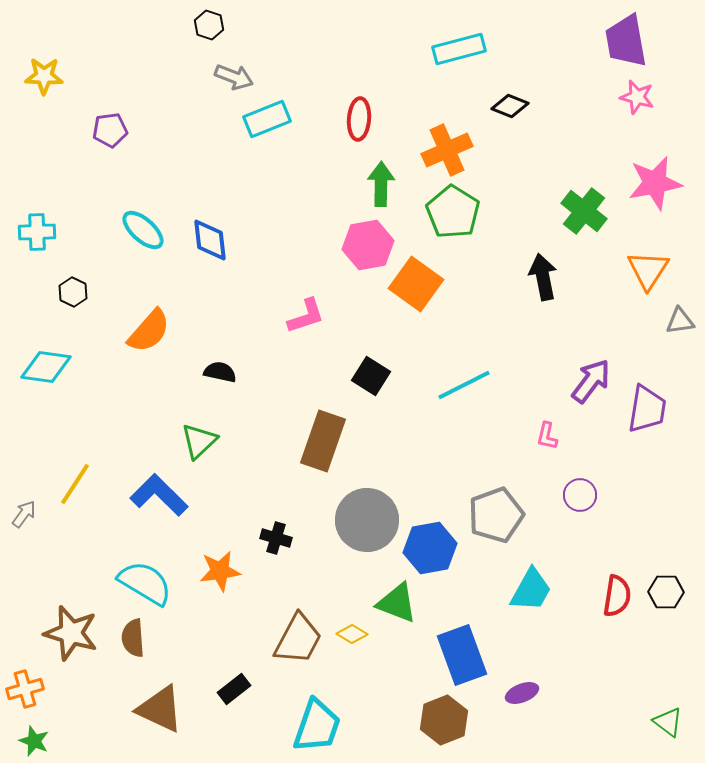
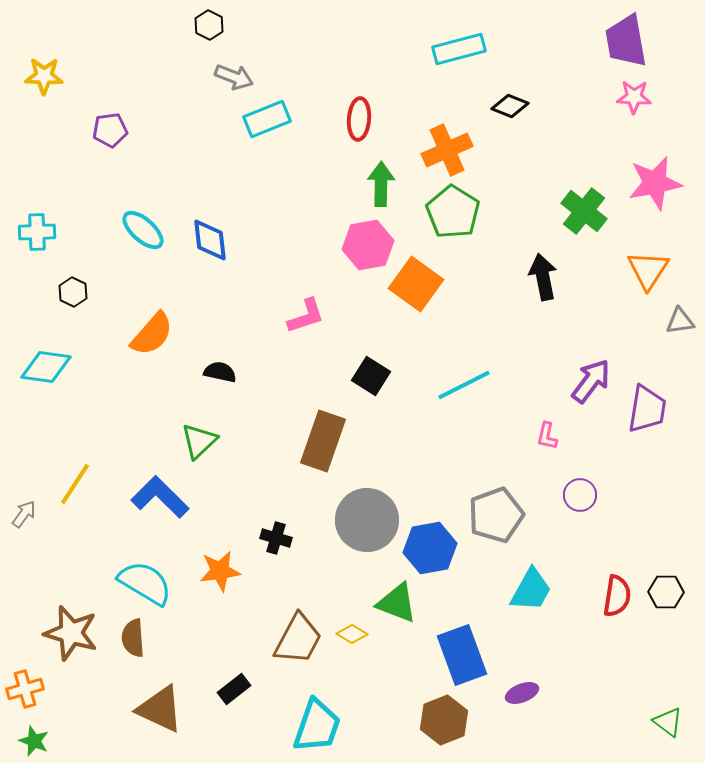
black hexagon at (209, 25): rotated 8 degrees clockwise
pink star at (637, 97): moved 3 px left; rotated 12 degrees counterclockwise
orange semicircle at (149, 331): moved 3 px right, 3 px down
blue L-shape at (159, 495): moved 1 px right, 2 px down
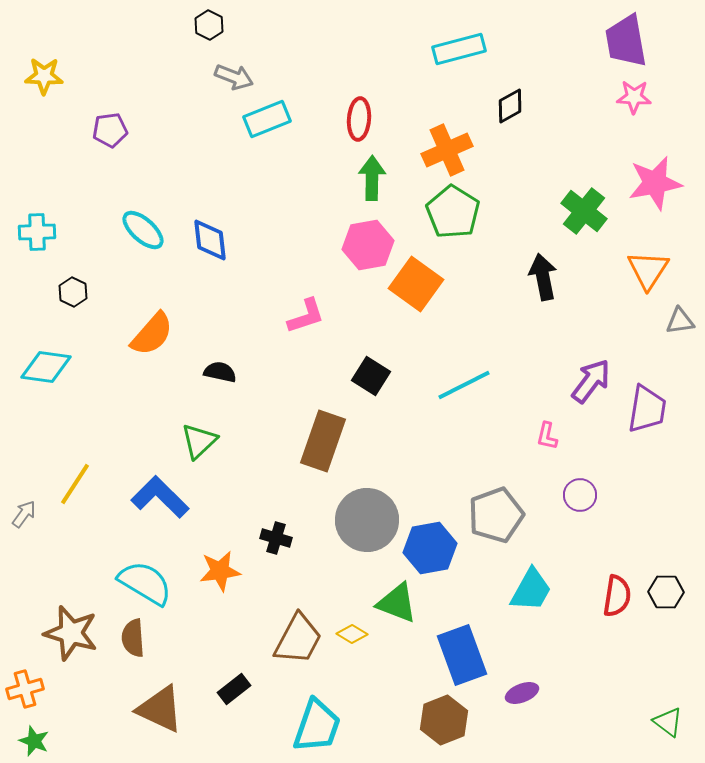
black diamond at (510, 106): rotated 51 degrees counterclockwise
green arrow at (381, 184): moved 9 px left, 6 px up
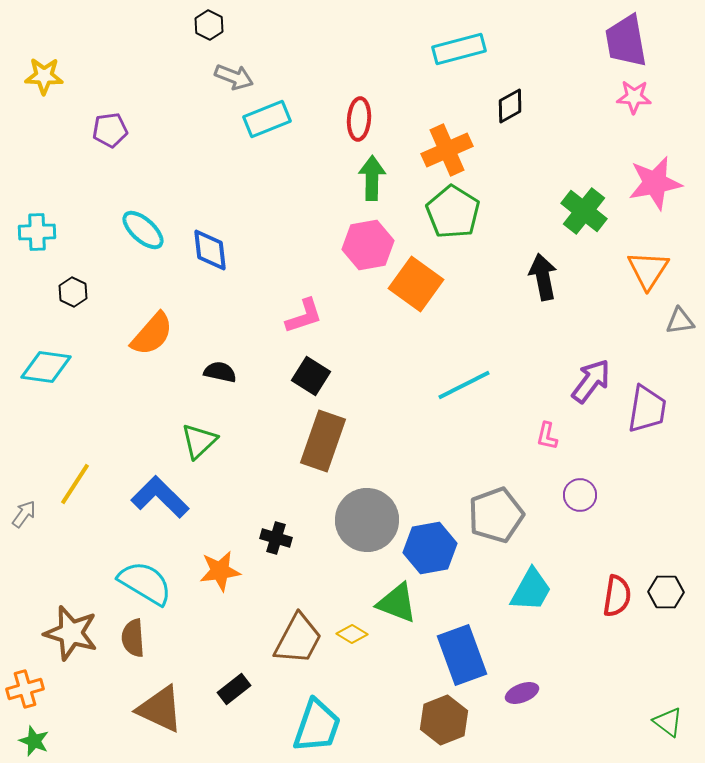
blue diamond at (210, 240): moved 10 px down
pink L-shape at (306, 316): moved 2 px left
black square at (371, 376): moved 60 px left
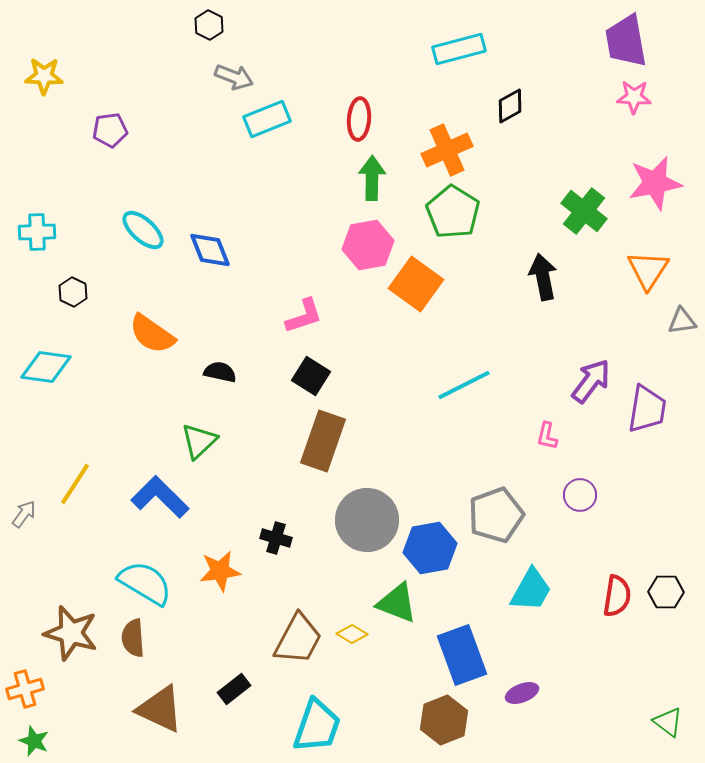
blue diamond at (210, 250): rotated 15 degrees counterclockwise
gray triangle at (680, 321): moved 2 px right
orange semicircle at (152, 334): rotated 84 degrees clockwise
